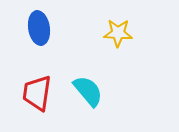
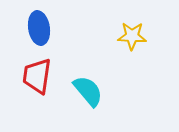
yellow star: moved 14 px right, 3 px down
red trapezoid: moved 17 px up
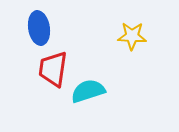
red trapezoid: moved 16 px right, 7 px up
cyan semicircle: rotated 68 degrees counterclockwise
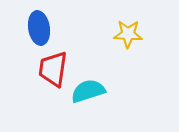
yellow star: moved 4 px left, 2 px up
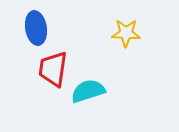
blue ellipse: moved 3 px left
yellow star: moved 2 px left, 1 px up
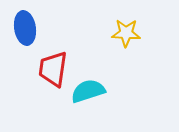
blue ellipse: moved 11 px left
